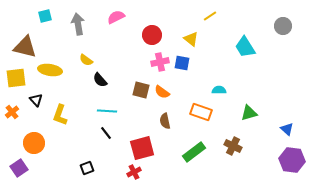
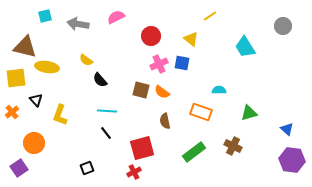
gray arrow: rotated 70 degrees counterclockwise
red circle: moved 1 px left, 1 px down
pink cross: moved 1 px left, 2 px down; rotated 12 degrees counterclockwise
yellow ellipse: moved 3 px left, 3 px up
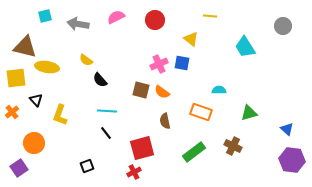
yellow line: rotated 40 degrees clockwise
red circle: moved 4 px right, 16 px up
black square: moved 2 px up
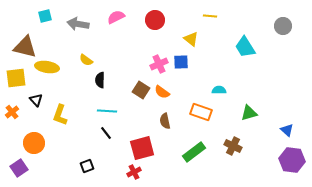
blue square: moved 1 px left, 1 px up; rotated 14 degrees counterclockwise
black semicircle: rotated 42 degrees clockwise
brown square: rotated 18 degrees clockwise
blue triangle: moved 1 px down
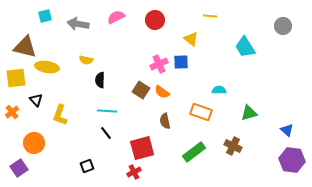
yellow semicircle: rotated 24 degrees counterclockwise
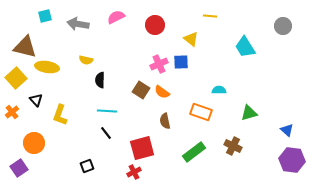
red circle: moved 5 px down
yellow square: rotated 35 degrees counterclockwise
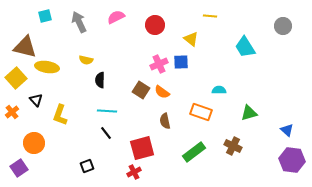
gray arrow: moved 1 px right, 2 px up; rotated 55 degrees clockwise
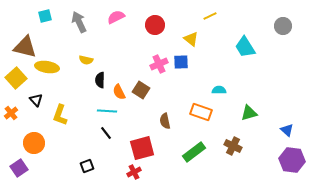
yellow line: rotated 32 degrees counterclockwise
orange semicircle: moved 43 px left; rotated 28 degrees clockwise
orange cross: moved 1 px left, 1 px down
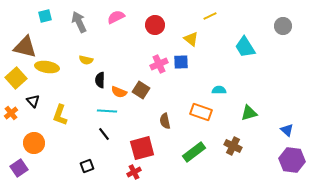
orange semicircle: rotated 42 degrees counterclockwise
black triangle: moved 3 px left, 1 px down
black line: moved 2 px left, 1 px down
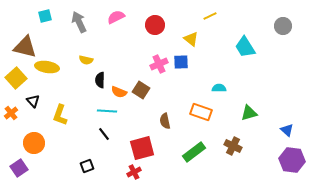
cyan semicircle: moved 2 px up
